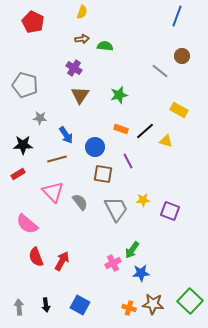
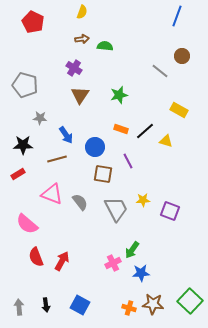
pink triangle: moved 1 px left, 2 px down; rotated 25 degrees counterclockwise
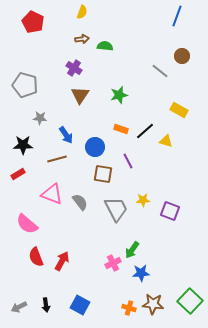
gray arrow: rotated 112 degrees counterclockwise
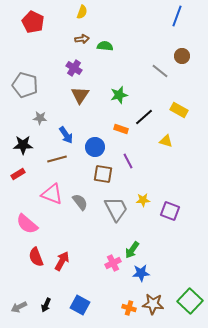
black line: moved 1 px left, 14 px up
black arrow: rotated 32 degrees clockwise
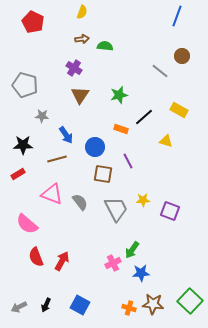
gray star: moved 2 px right, 2 px up
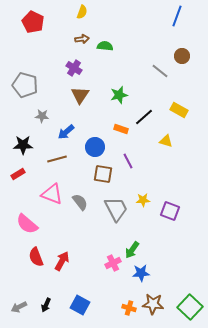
blue arrow: moved 3 px up; rotated 84 degrees clockwise
green square: moved 6 px down
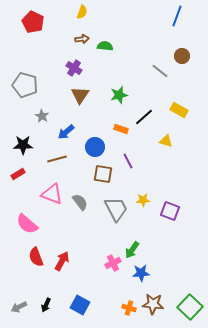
gray star: rotated 24 degrees clockwise
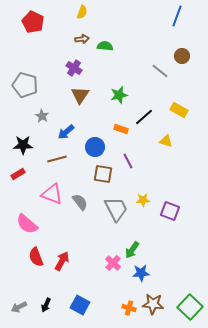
pink cross: rotated 21 degrees counterclockwise
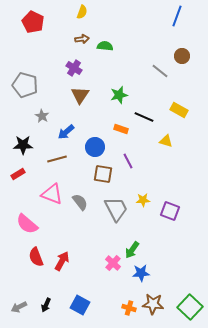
black line: rotated 66 degrees clockwise
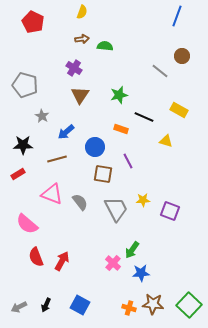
green square: moved 1 px left, 2 px up
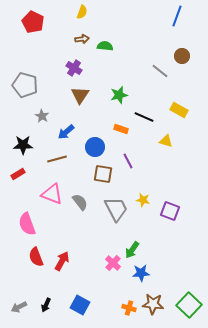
yellow star: rotated 16 degrees clockwise
pink semicircle: rotated 30 degrees clockwise
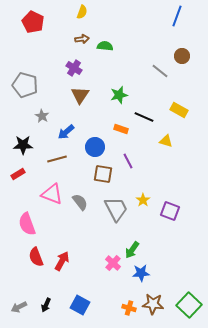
yellow star: rotated 24 degrees clockwise
